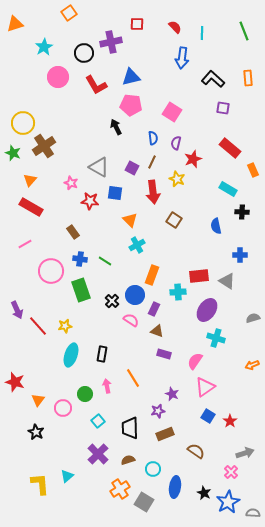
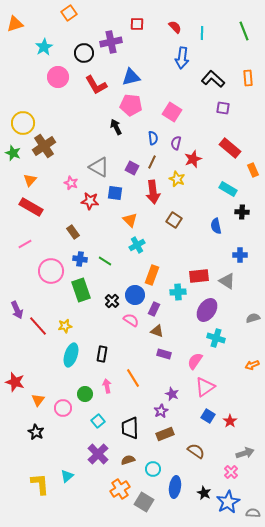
purple star at (158, 411): moved 3 px right; rotated 16 degrees counterclockwise
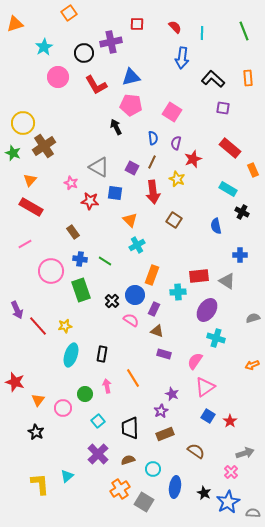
black cross at (242, 212): rotated 24 degrees clockwise
